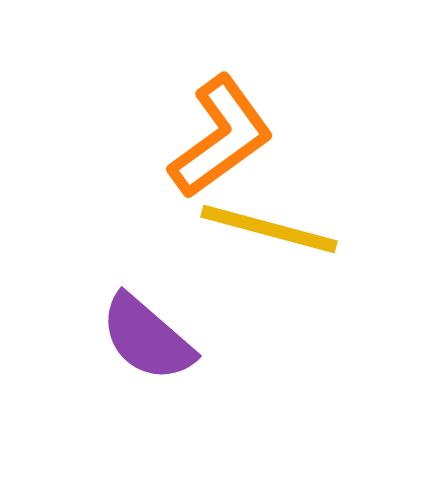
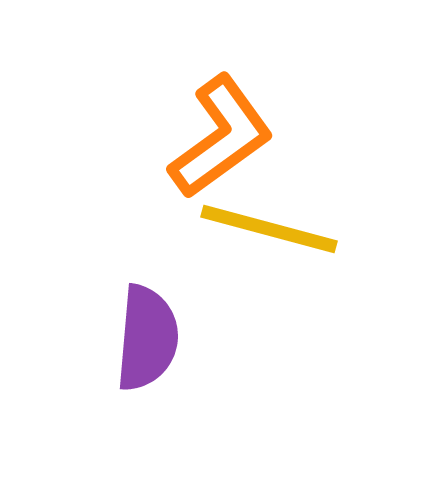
purple semicircle: rotated 126 degrees counterclockwise
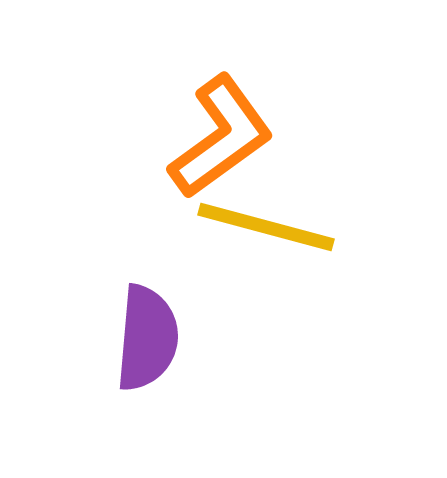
yellow line: moved 3 px left, 2 px up
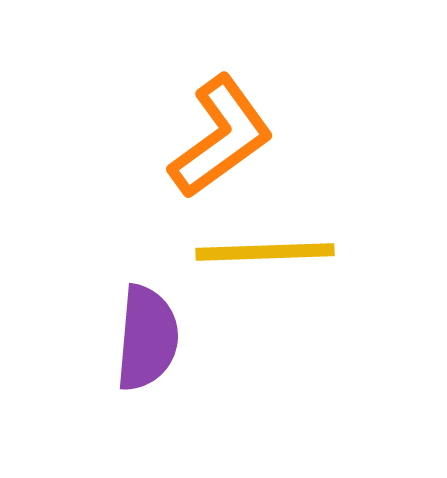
yellow line: moved 1 px left, 25 px down; rotated 17 degrees counterclockwise
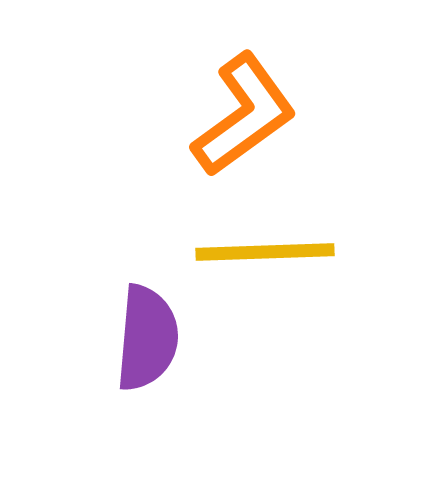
orange L-shape: moved 23 px right, 22 px up
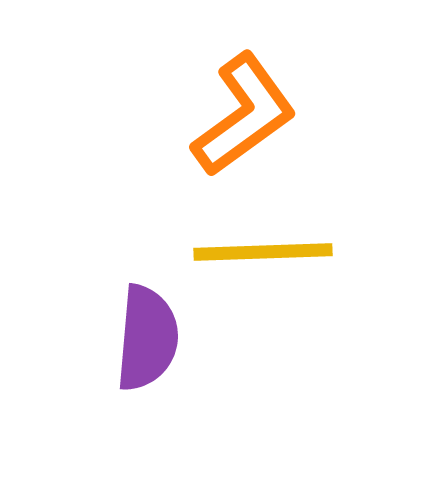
yellow line: moved 2 px left
